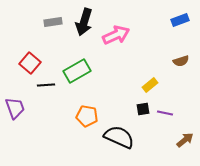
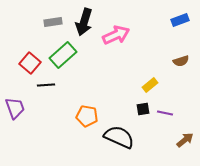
green rectangle: moved 14 px left, 16 px up; rotated 12 degrees counterclockwise
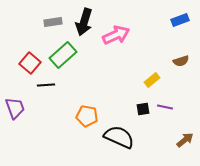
yellow rectangle: moved 2 px right, 5 px up
purple line: moved 6 px up
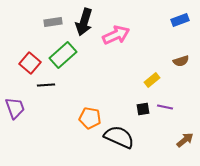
orange pentagon: moved 3 px right, 2 px down
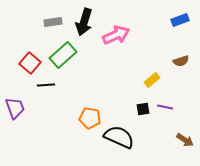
brown arrow: rotated 72 degrees clockwise
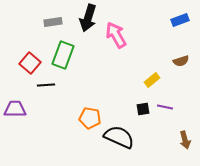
black arrow: moved 4 px right, 4 px up
pink arrow: rotated 96 degrees counterclockwise
green rectangle: rotated 28 degrees counterclockwise
purple trapezoid: moved 1 px down; rotated 70 degrees counterclockwise
brown arrow: rotated 42 degrees clockwise
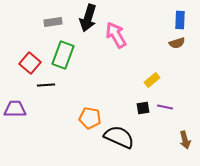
blue rectangle: rotated 66 degrees counterclockwise
brown semicircle: moved 4 px left, 18 px up
black square: moved 1 px up
